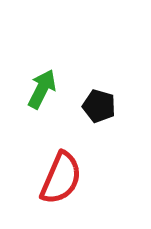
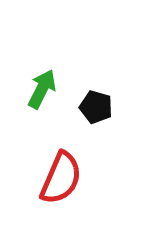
black pentagon: moved 3 px left, 1 px down
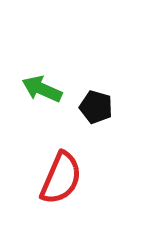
green arrow: rotated 93 degrees counterclockwise
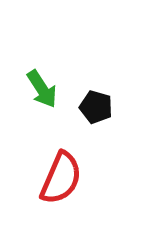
green arrow: rotated 147 degrees counterclockwise
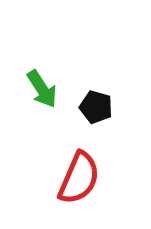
red semicircle: moved 18 px right
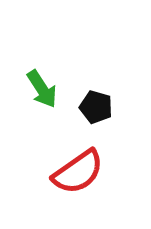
red semicircle: moved 1 px left, 6 px up; rotated 32 degrees clockwise
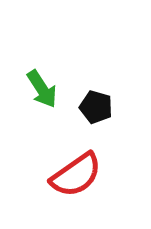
red semicircle: moved 2 px left, 3 px down
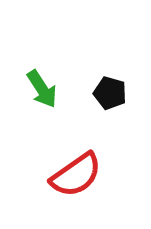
black pentagon: moved 14 px right, 14 px up
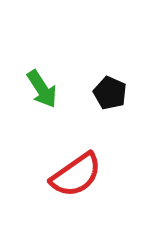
black pentagon: rotated 8 degrees clockwise
